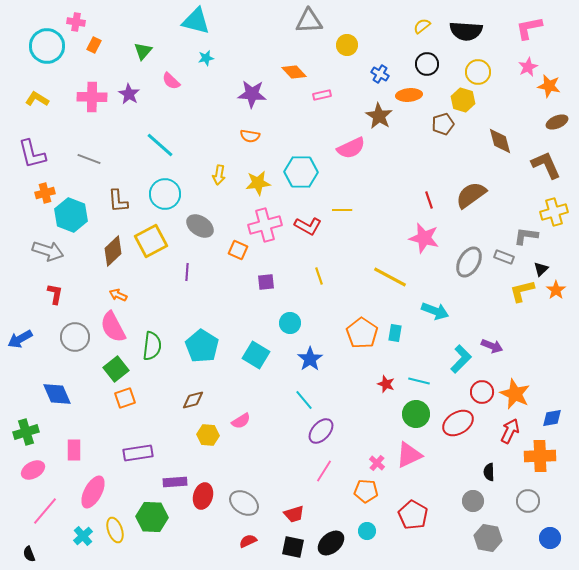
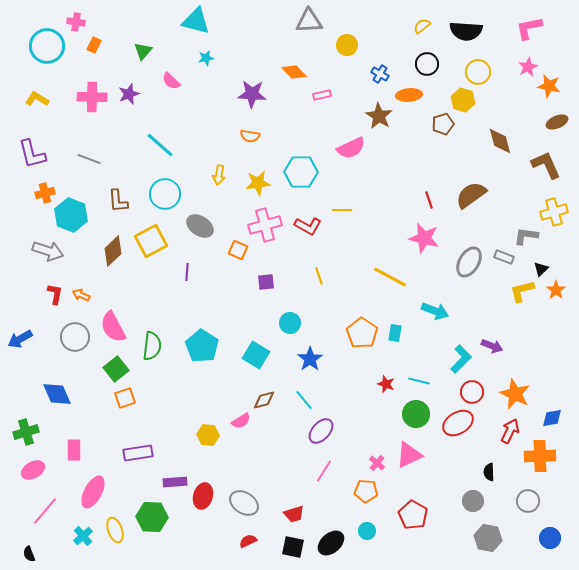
purple star at (129, 94): rotated 20 degrees clockwise
orange arrow at (118, 295): moved 37 px left
red circle at (482, 392): moved 10 px left
brown diamond at (193, 400): moved 71 px right
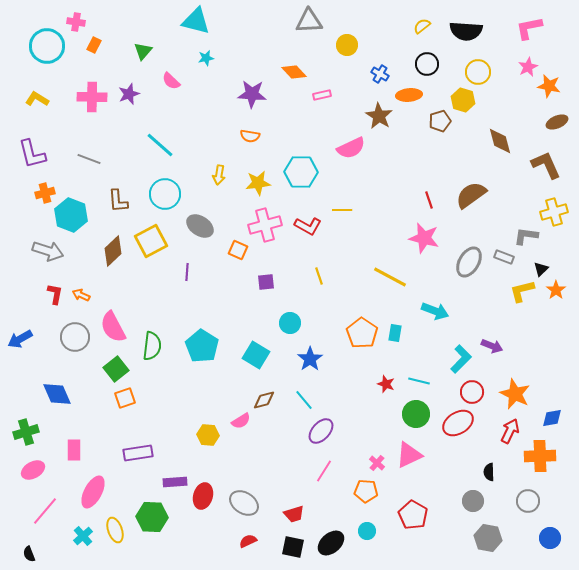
brown pentagon at (443, 124): moved 3 px left, 3 px up
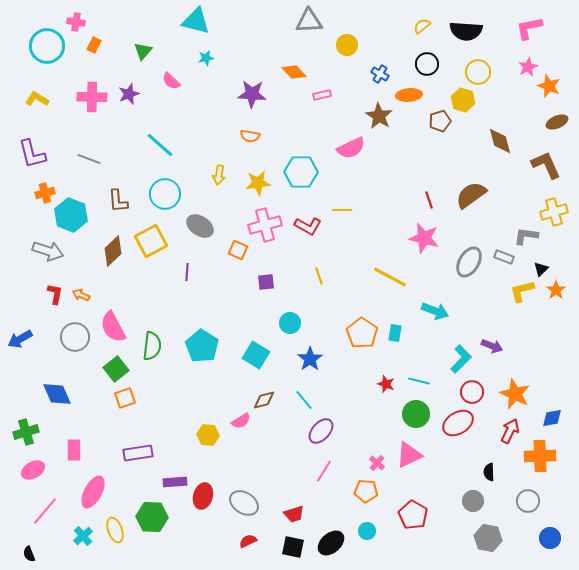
orange star at (549, 86): rotated 10 degrees clockwise
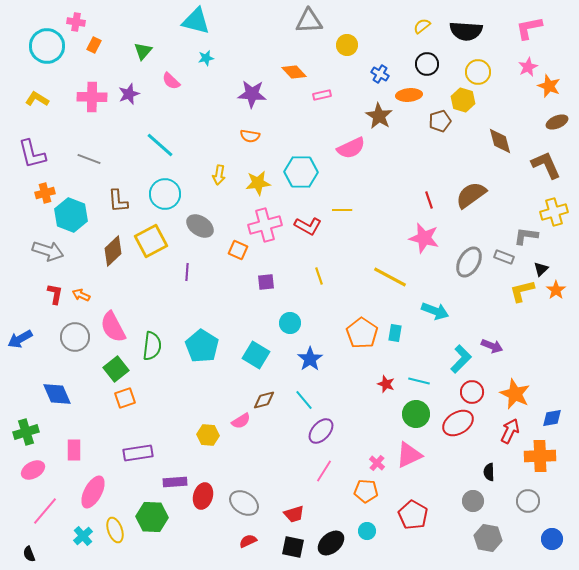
blue circle at (550, 538): moved 2 px right, 1 px down
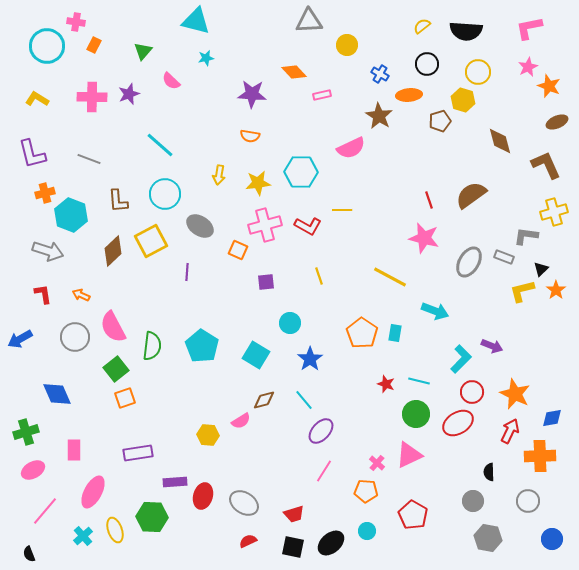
red L-shape at (55, 294): moved 12 px left; rotated 20 degrees counterclockwise
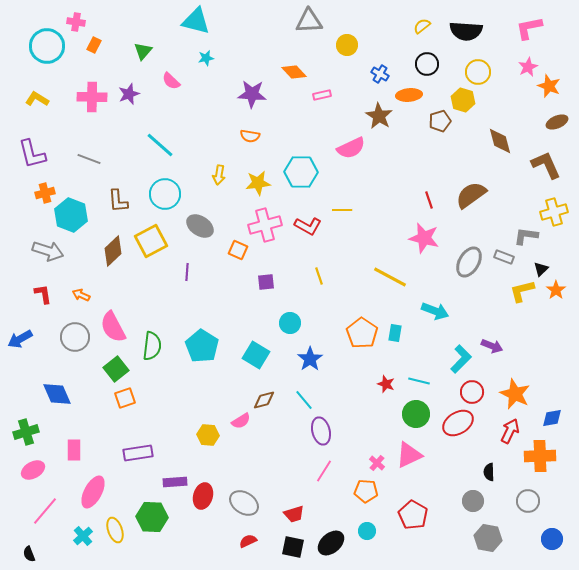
purple ellipse at (321, 431): rotated 56 degrees counterclockwise
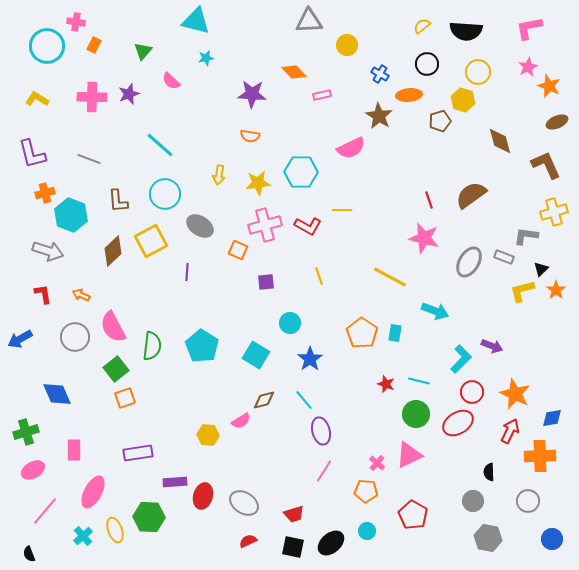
green hexagon at (152, 517): moved 3 px left
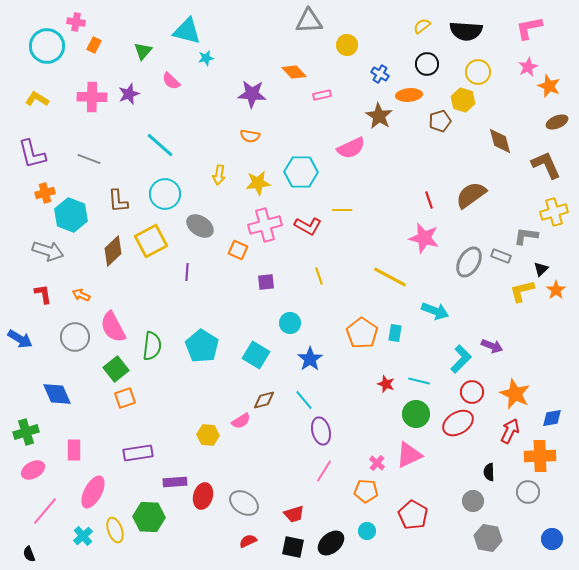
cyan triangle at (196, 21): moved 9 px left, 10 px down
gray rectangle at (504, 257): moved 3 px left, 1 px up
blue arrow at (20, 339): rotated 120 degrees counterclockwise
gray circle at (528, 501): moved 9 px up
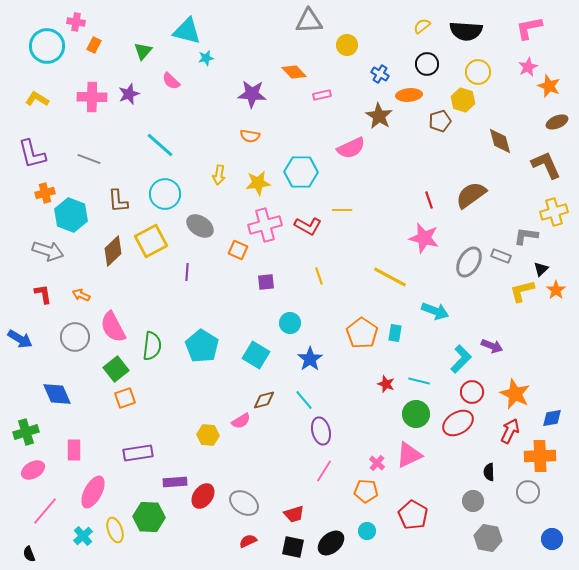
red ellipse at (203, 496): rotated 20 degrees clockwise
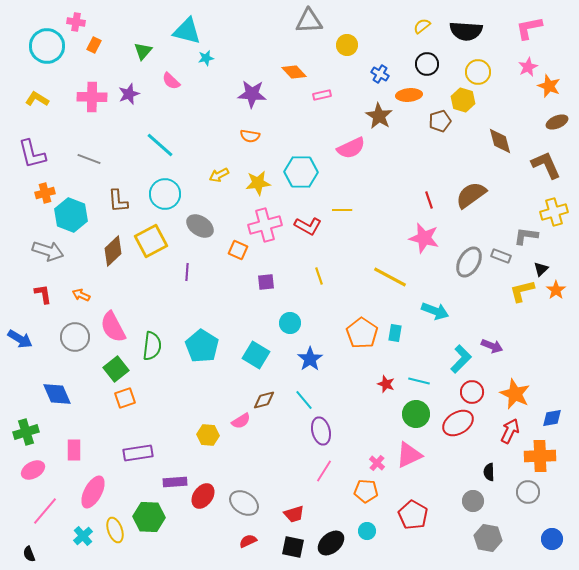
yellow arrow at (219, 175): rotated 54 degrees clockwise
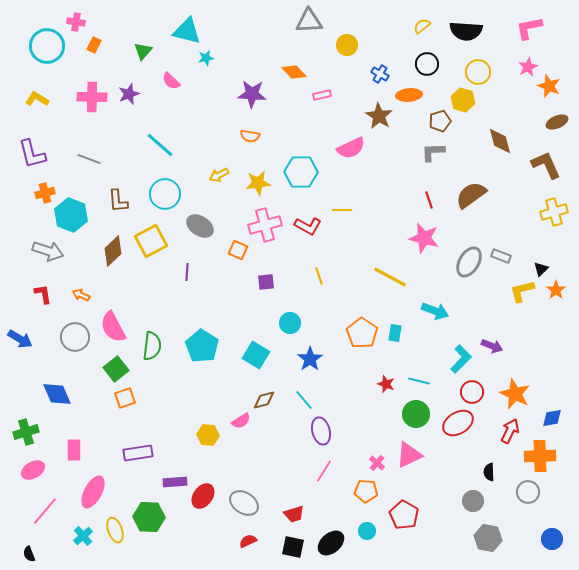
gray L-shape at (526, 236): moved 93 px left, 84 px up; rotated 10 degrees counterclockwise
red pentagon at (413, 515): moved 9 px left
